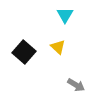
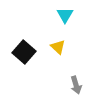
gray arrow: rotated 42 degrees clockwise
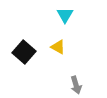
yellow triangle: rotated 14 degrees counterclockwise
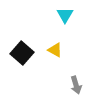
yellow triangle: moved 3 px left, 3 px down
black square: moved 2 px left, 1 px down
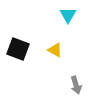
cyan triangle: moved 3 px right
black square: moved 4 px left, 4 px up; rotated 20 degrees counterclockwise
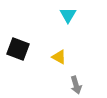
yellow triangle: moved 4 px right, 7 px down
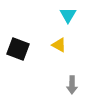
yellow triangle: moved 12 px up
gray arrow: moved 4 px left; rotated 18 degrees clockwise
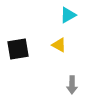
cyan triangle: rotated 30 degrees clockwise
black square: rotated 30 degrees counterclockwise
